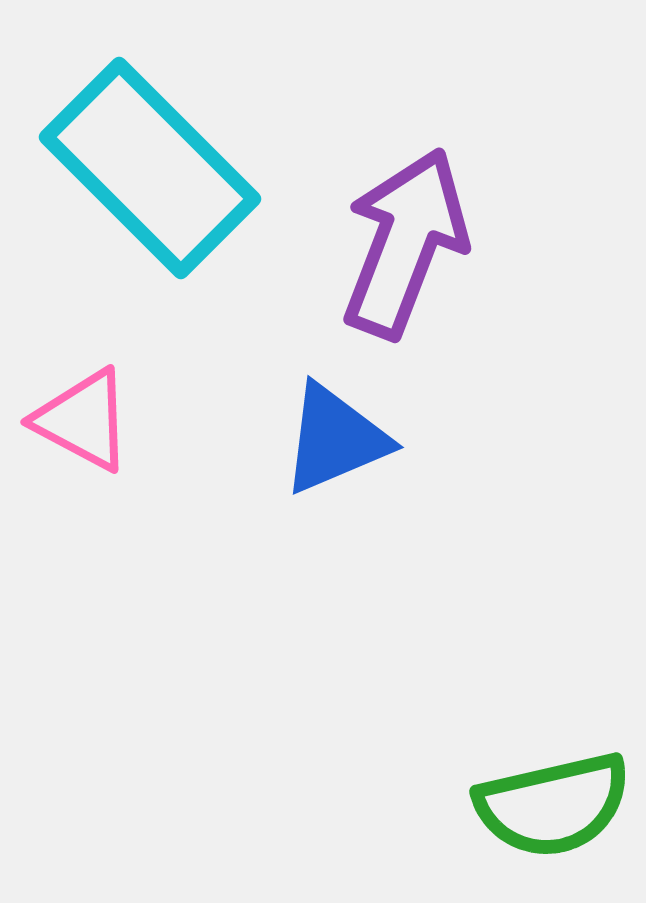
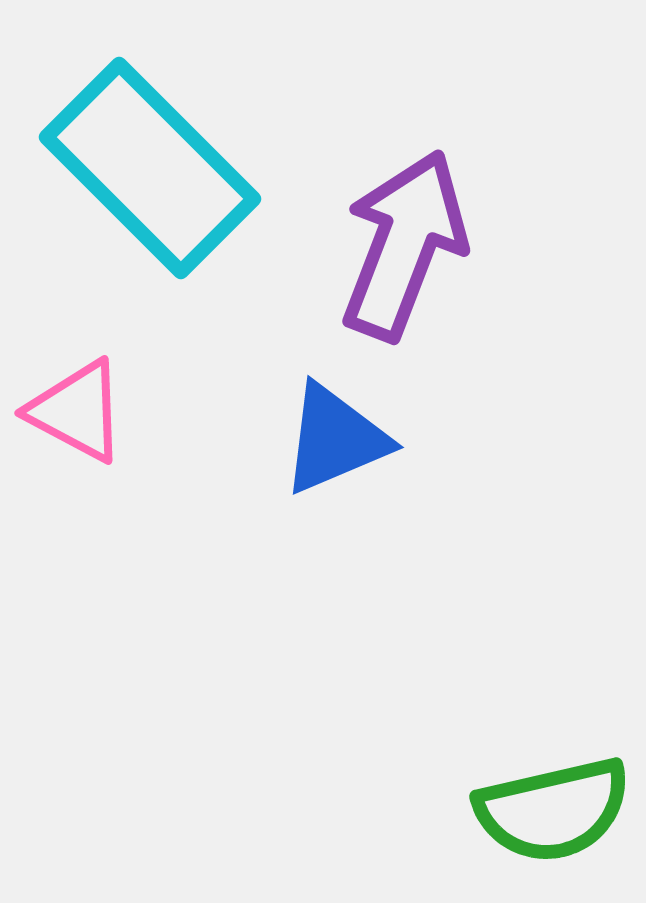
purple arrow: moved 1 px left, 2 px down
pink triangle: moved 6 px left, 9 px up
green semicircle: moved 5 px down
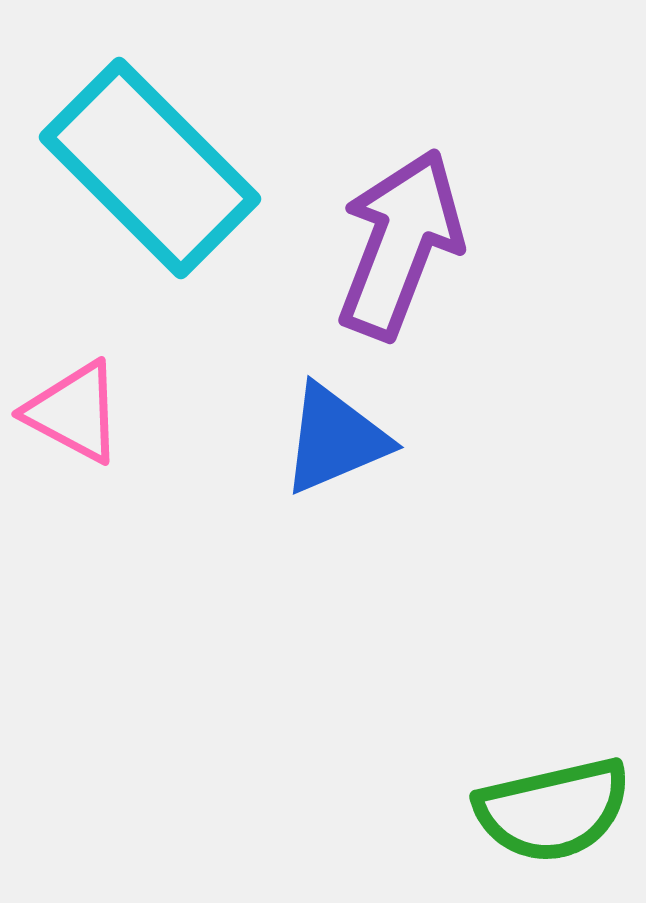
purple arrow: moved 4 px left, 1 px up
pink triangle: moved 3 px left, 1 px down
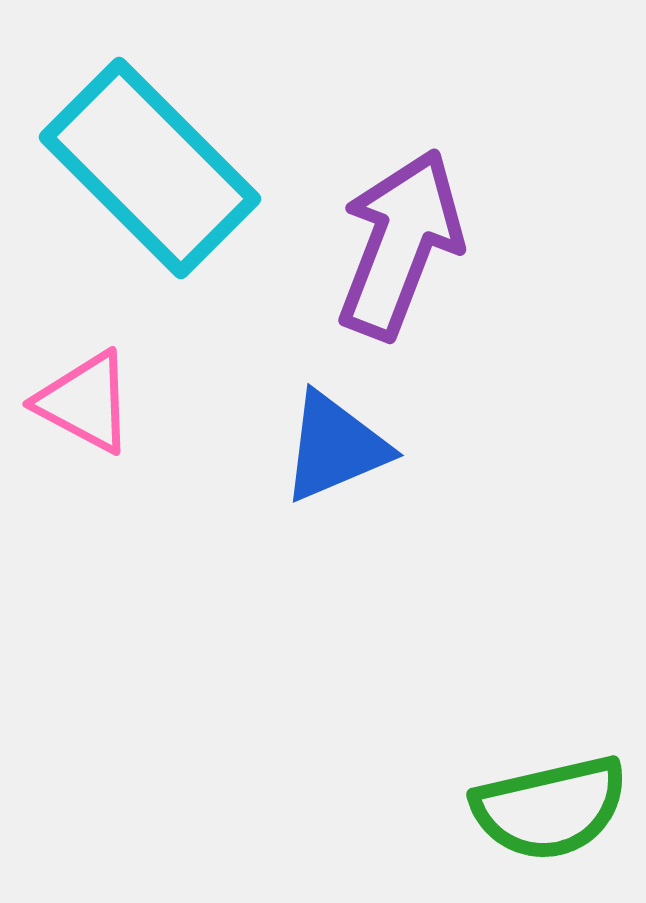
pink triangle: moved 11 px right, 10 px up
blue triangle: moved 8 px down
green semicircle: moved 3 px left, 2 px up
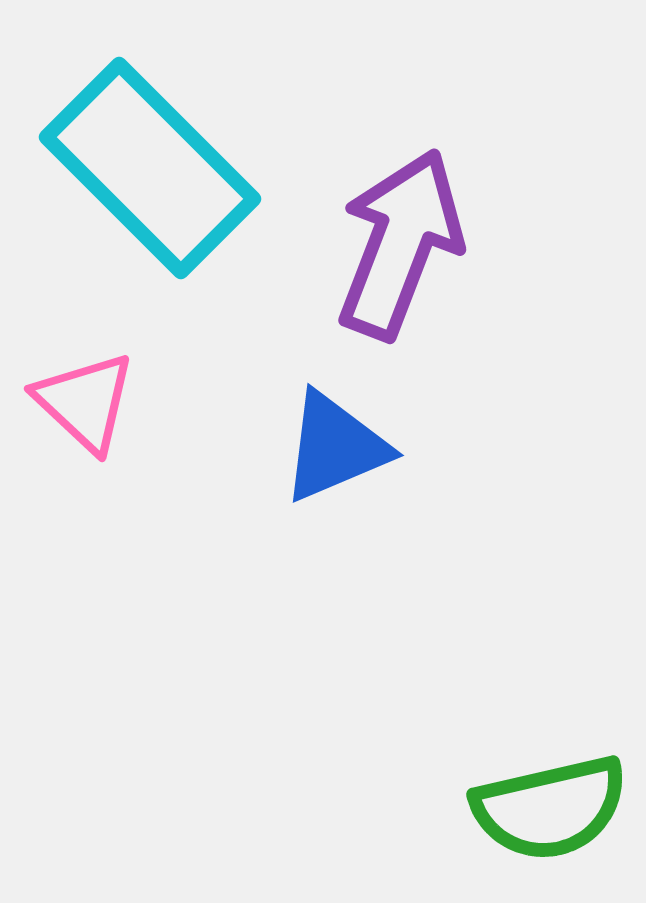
pink triangle: rotated 15 degrees clockwise
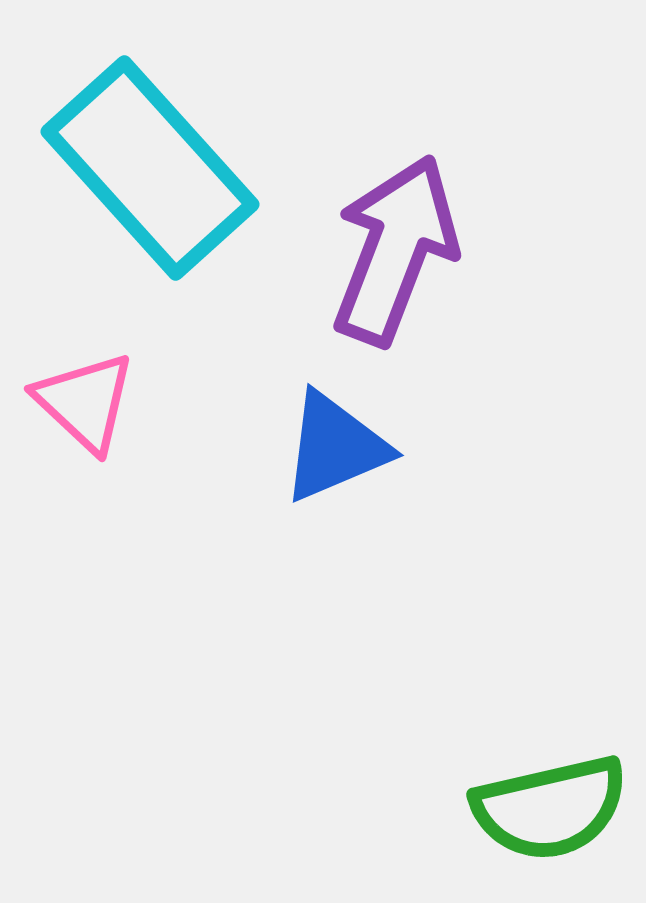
cyan rectangle: rotated 3 degrees clockwise
purple arrow: moved 5 px left, 6 px down
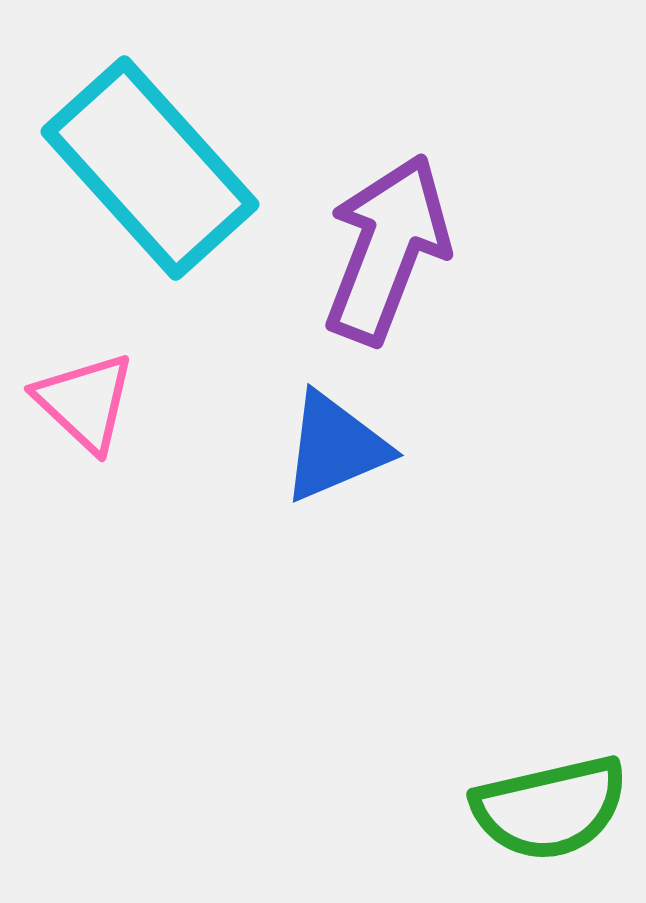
purple arrow: moved 8 px left, 1 px up
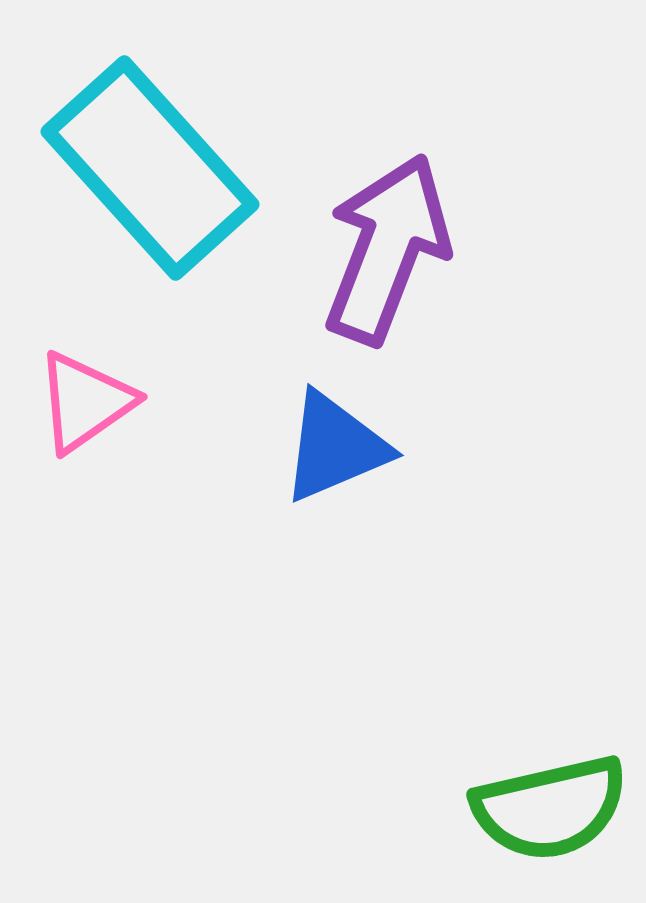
pink triangle: rotated 42 degrees clockwise
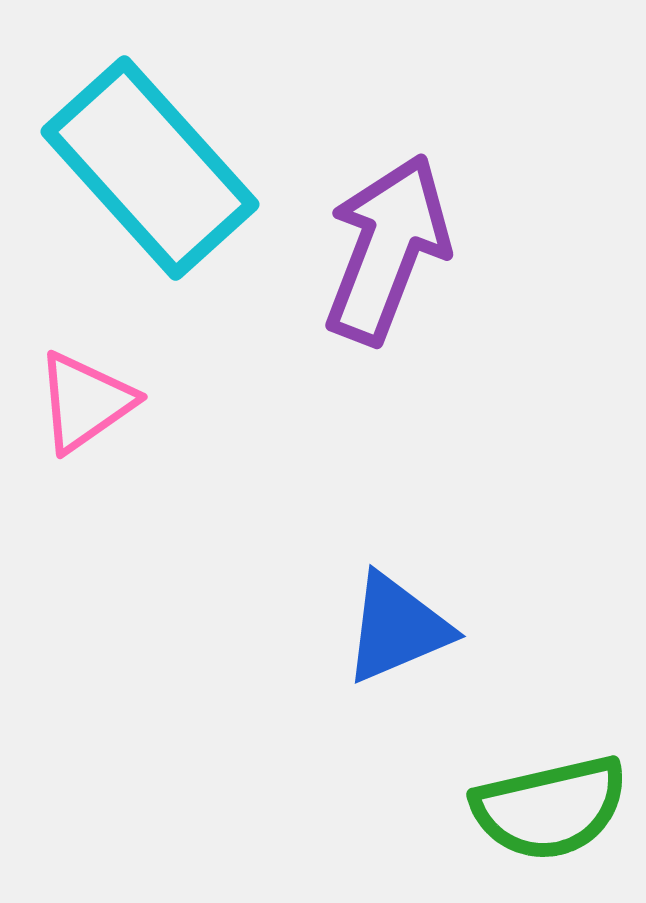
blue triangle: moved 62 px right, 181 px down
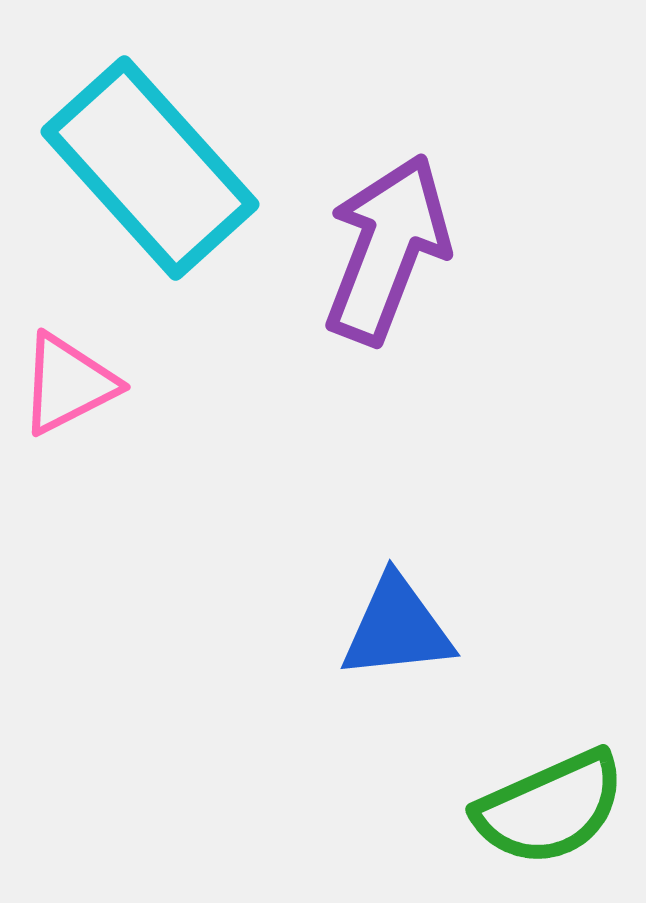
pink triangle: moved 17 px left, 18 px up; rotated 8 degrees clockwise
blue triangle: rotated 17 degrees clockwise
green semicircle: rotated 11 degrees counterclockwise
